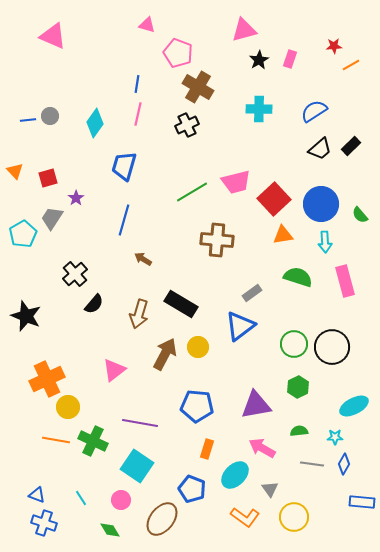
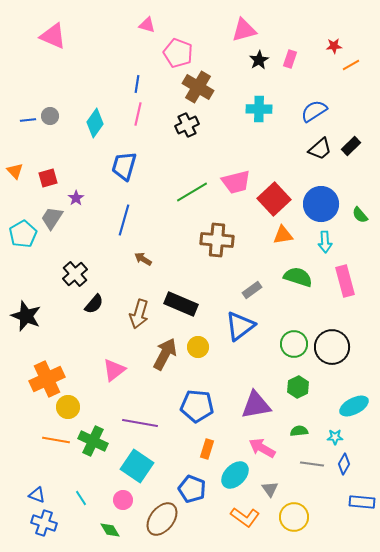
gray rectangle at (252, 293): moved 3 px up
black rectangle at (181, 304): rotated 8 degrees counterclockwise
pink circle at (121, 500): moved 2 px right
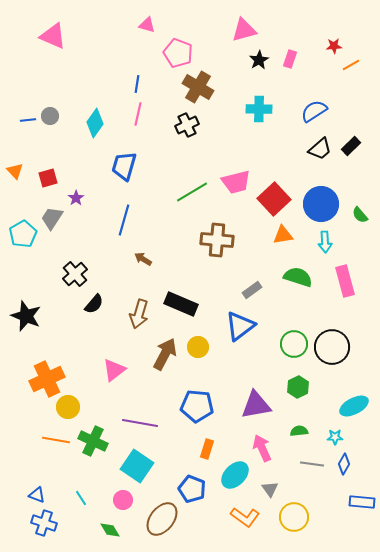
pink arrow at (262, 448): rotated 36 degrees clockwise
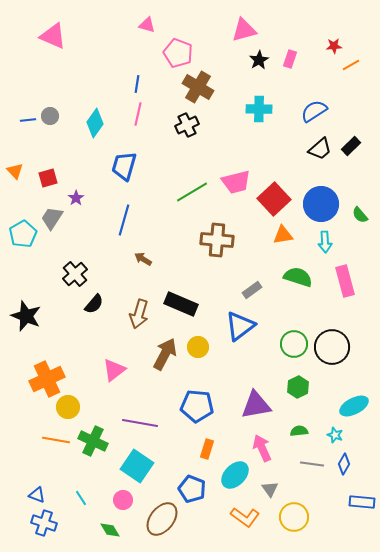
cyan star at (335, 437): moved 2 px up; rotated 21 degrees clockwise
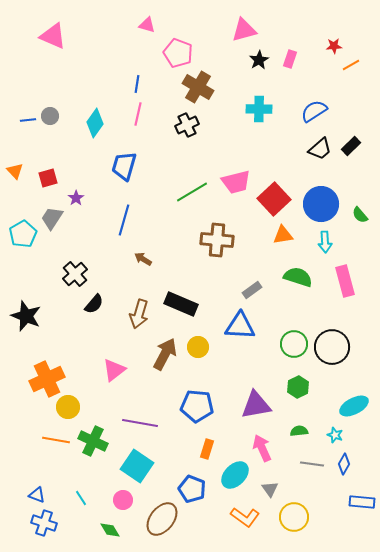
blue triangle at (240, 326): rotated 40 degrees clockwise
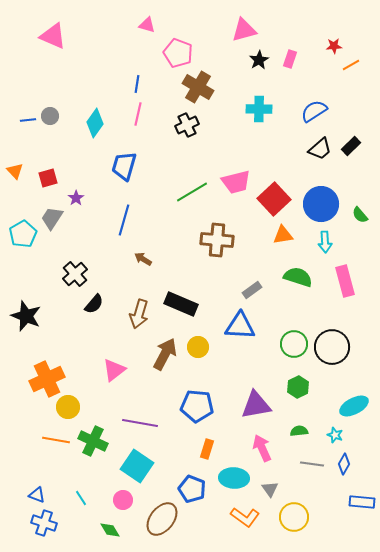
cyan ellipse at (235, 475): moved 1 px left, 3 px down; rotated 48 degrees clockwise
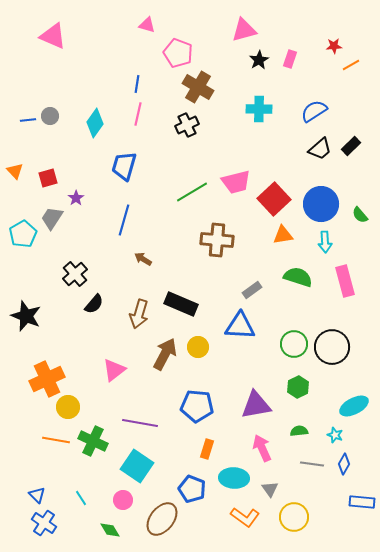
blue triangle at (37, 495): rotated 24 degrees clockwise
blue cross at (44, 523): rotated 15 degrees clockwise
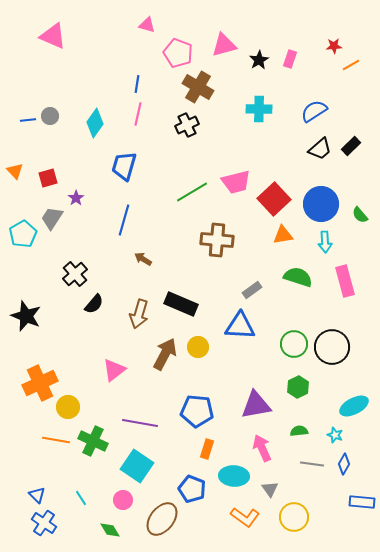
pink triangle at (244, 30): moved 20 px left, 15 px down
orange cross at (47, 379): moved 7 px left, 4 px down
blue pentagon at (197, 406): moved 5 px down
cyan ellipse at (234, 478): moved 2 px up
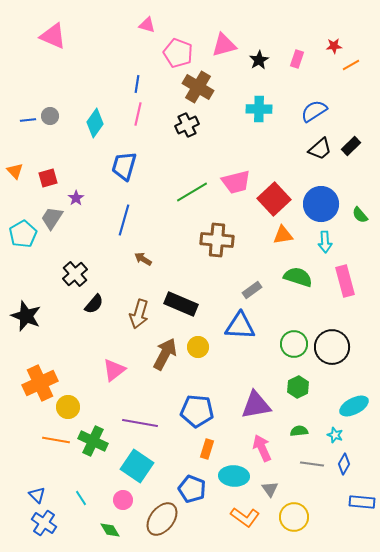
pink rectangle at (290, 59): moved 7 px right
